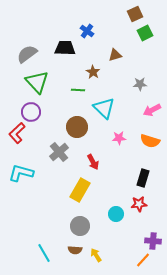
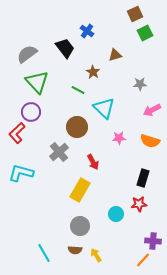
black trapezoid: rotated 50 degrees clockwise
green line: rotated 24 degrees clockwise
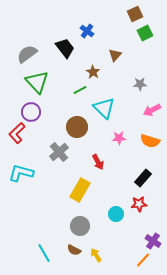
brown triangle: rotated 32 degrees counterclockwise
green line: moved 2 px right; rotated 56 degrees counterclockwise
red arrow: moved 5 px right
black rectangle: rotated 24 degrees clockwise
purple cross: rotated 28 degrees clockwise
brown semicircle: moved 1 px left; rotated 24 degrees clockwise
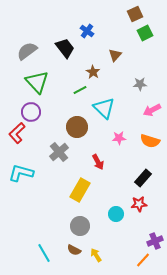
gray semicircle: moved 3 px up
purple cross: moved 2 px right; rotated 35 degrees clockwise
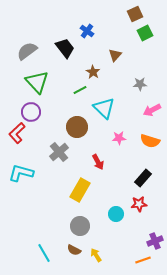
orange line: rotated 28 degrees clockwise
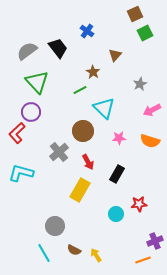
black trapezoid: moved 7 px left
gray star: rotated 24 degrees counterclockwise
brown circle: moved 6 px right, 4 px down
red arrow: moved 10 px left
black rectangle: moved 26 px left, 4 px up; rotated 12 degrees counterclockwise
gray circle: moved 25 px left
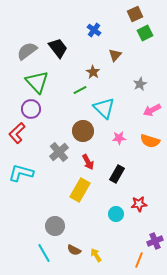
blue cross: moved 7 px right, 1 px up
purple circle: moved 3 px up
orange line: moved 4 px left; rotated 49 degrees counterclockwise
